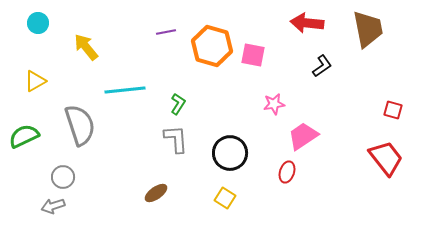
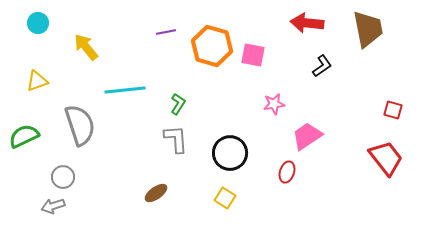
yellow triangle: moved 2 px right; rotated 10 degrees clockwise
pink trapezoid: moved 4 px right
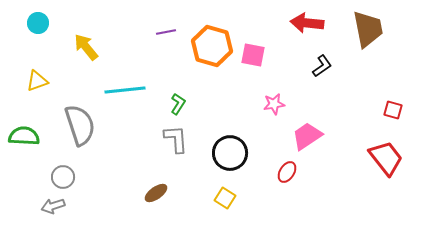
green semicircle: rotated 28 degrees clockwise
red ellipse: rotated 15 degrees clockwise
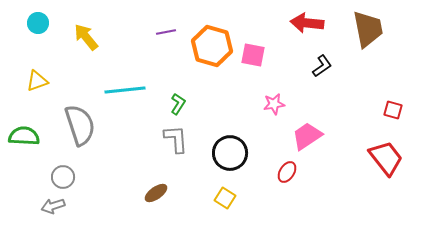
yellow arrow: moved 10 px up
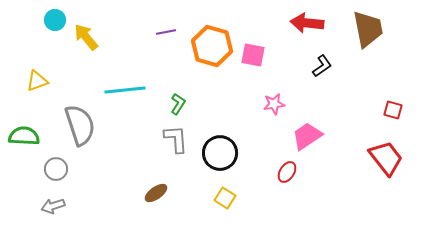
cyan circle: moved 17 px right, 3 px up
black circle: moved 10 px left
gray circle: moved 7 px left, 8 px up
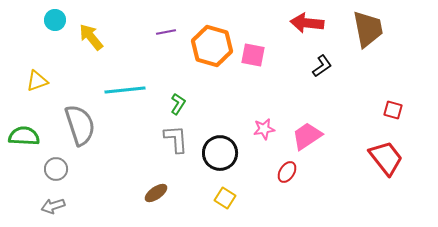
yellow arrow: moved 5 px right
pink star: moved 10 px left, 25 px down
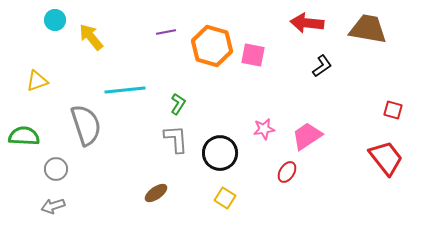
brown trapezoid: rotated 69 degrees counterclockwise
gray semicircle: moved 6 px right
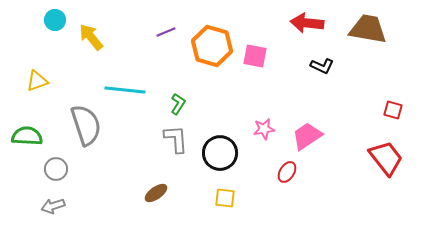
purple line: rotated 12 degrees counterclockwise
pink square: moved 2 px right, 1 px down
black L-shape: rotated 60 degrees clockwise
cyan line: rotated 12 degrees clockwise
green semicircle: moved 3 px right
yellow square: rotated 25 degrees counterclockwise
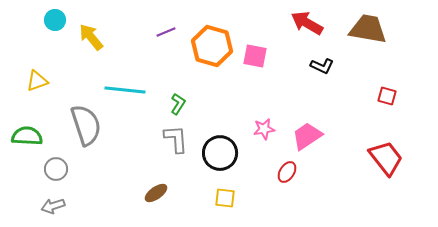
red arrow: rotated 24 degrees clockwise
red square: moved 6 px left, 14 px up
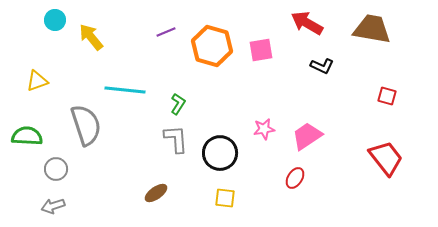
brown trapezoid: moved 4 px right
pink square: moved 6 px right, 6 px up; rotated 20 degrees counterclockwise
red ellipse: moved 8 px right, 6 px down
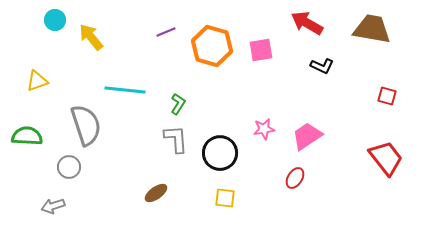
gray circle: moved 13 px right, 2 px up
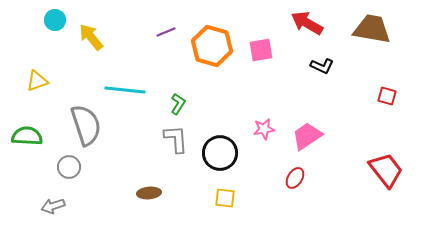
red trapezoid: moved 12 px down
brown ellipse: moved 7 px left; rotated 30 degrees clockwise
